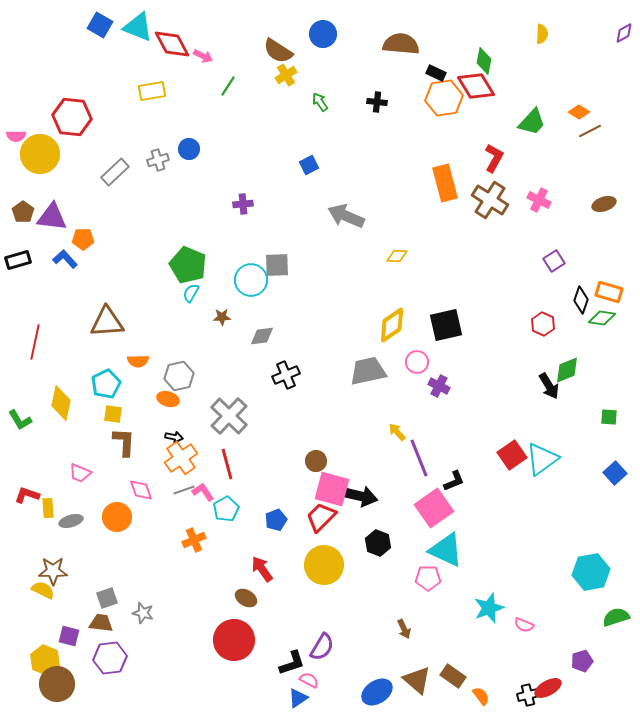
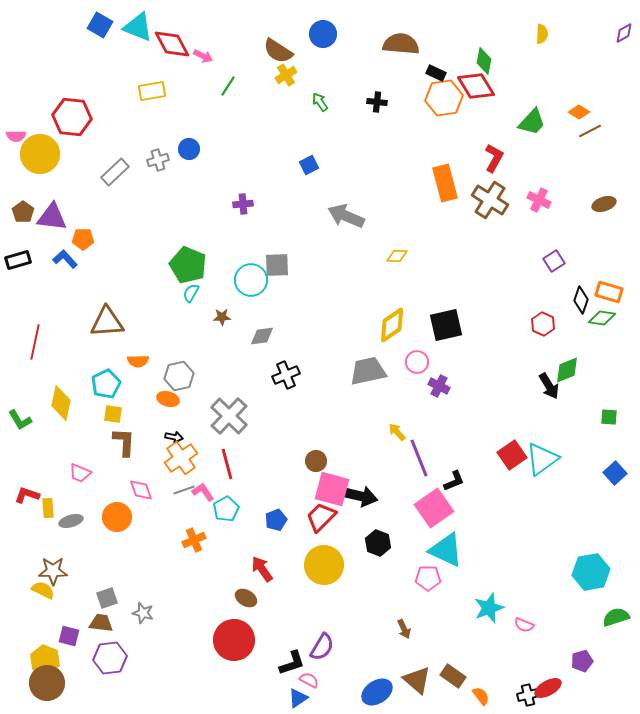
brown circle at (57, 684): moved 10 px left, 1 px up
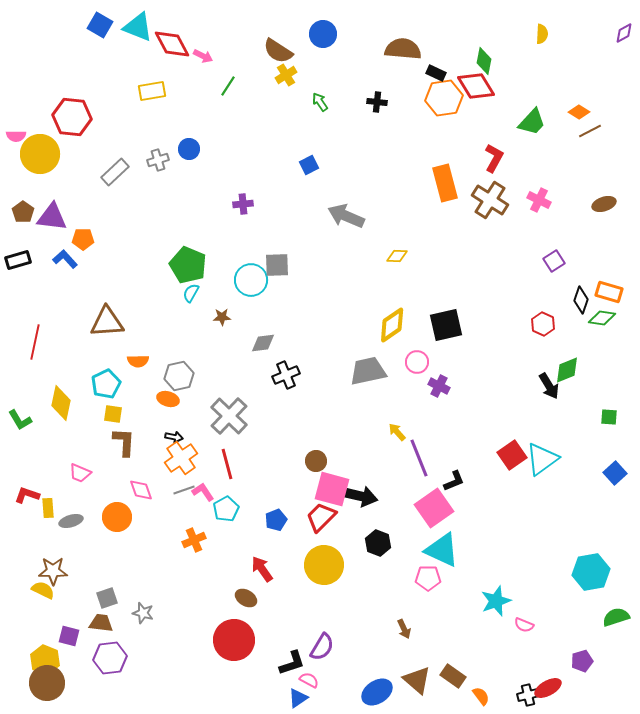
brown semicircle at (401, 44): moved 2 px right, 5 px down
gray diamond at (262, 336): moved 1 px right, 7 px down
cyan triangle at (446, 550): moved 4 px left
cyan star at (489, 608): moved 7 px right, 7 px up
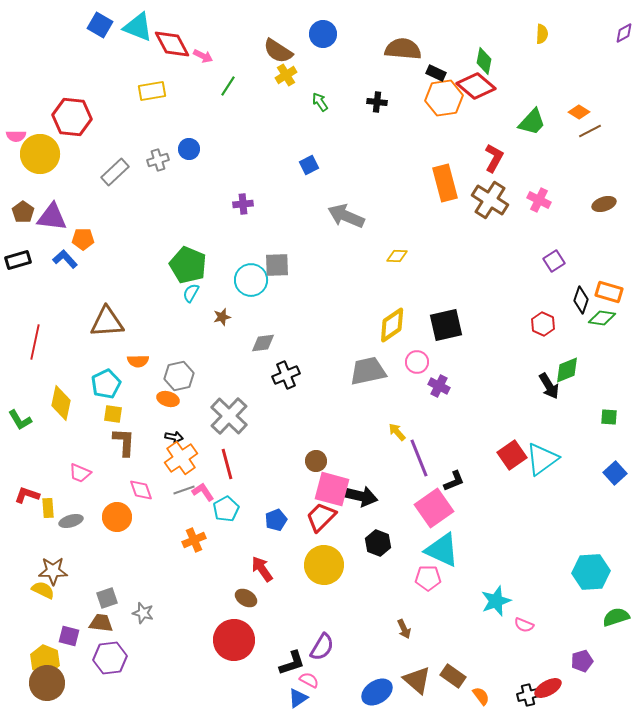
red diamond at (476, 86): rotated 18 degrees counterclockwise
brown star at (222, 317): rotated 12 degrees counterclockwise
cyan hexagon at (591, 572): rotated 6 degrees clockwise
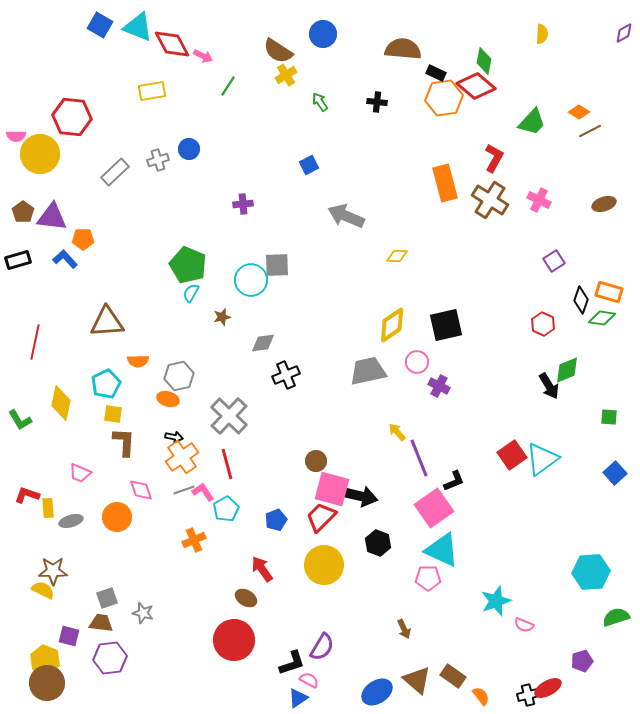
orange cross at (181, 458): moved 1 px right, 1 px up
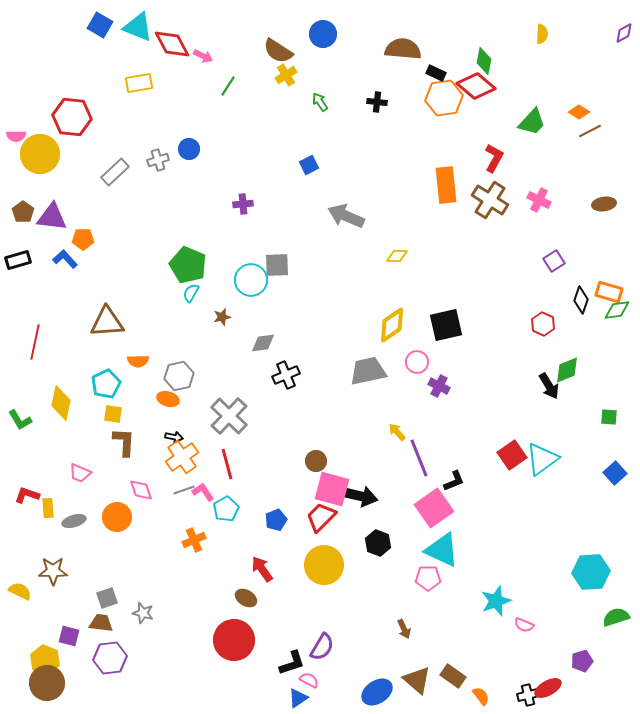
yellow rectangle at (152, 91): moved 13 px left, 8 px up
orange rectangle at (445, 183): moved 1 px right, 2 px down; rotated 9 degrees clockwise
brown ellipse at (604, 204): rotated 10 degrees clockwise
green diamond at (602, 318): moved 15 px right, 8 px up; rotated 16 degrees counterclockwise
gray ellipse at (71, 521): moved 3 px right
yellow semicircle at (43, 590): moved 23 px left, 1 px down
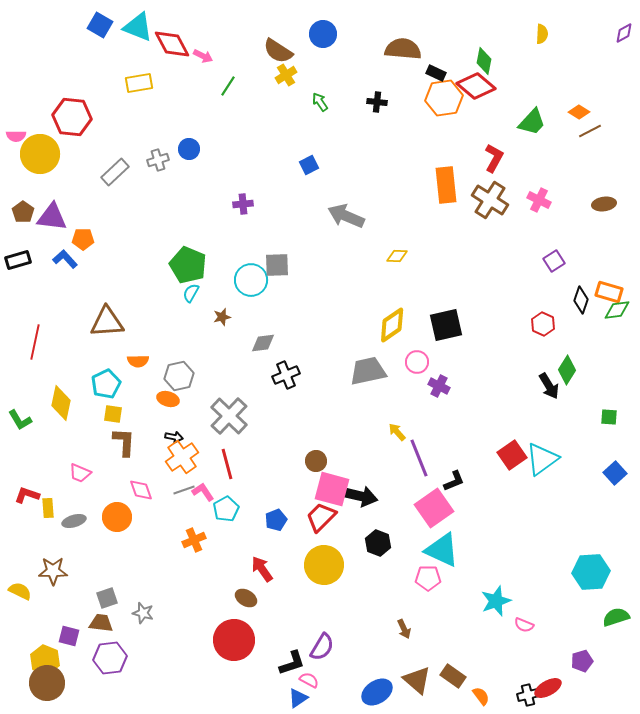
green diamond at (567, 370): rotated 36 degrees counterclockwise
